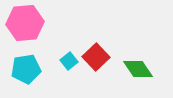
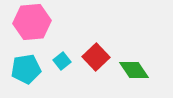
pink hexagon: moved 7 px right, 1 px up
cyan square: moved 7 px left
green diamond: moved 4 px left, 1 px down
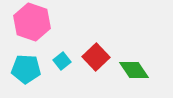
pink hexagon: rotated 24 degrees clockwise
cyan pentagon: rotated 12 degrees clockwise
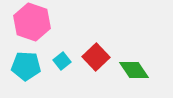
cyan pentagon: moved 3 px up
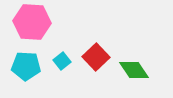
pink hexagon: rotated 15 degrees counterclockwise
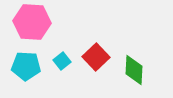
green diamond: rotated 36 degrees clockwise
